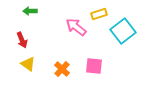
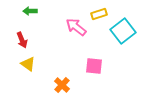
orange cross: moved 16 px down
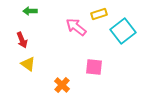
pink square: moved 1 px down
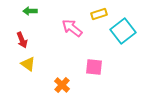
pink arrow: moved 4 px left, 1 px down
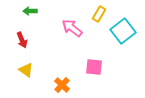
yellow rectangle: rotated 42 degrees counterclockwise
yellow triangle: moved 2 px left, 6 px down
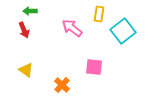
yellow rectangle: rotated 21 degrees counterclockwise
red arrow: moved 2 px right, 10 px up
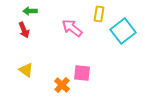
pink square: moved 12 px left, 6 px down
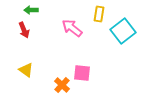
green arrow: moved 1 px right, 1 px up
